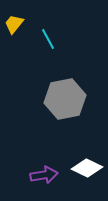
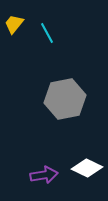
cyan line: moved 1 px left, 6 px up
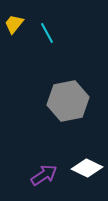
gray hexagon: moved 3 px right, 2 px down
purple arrow: rotated 24 degrees counterclockwise
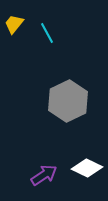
gray hexagon: rotated 15 degrees counterclockwise
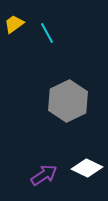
yellow trapezoid: rotated 15 degrees clockwise
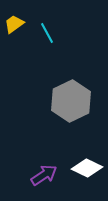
gray hexagon: moved 3 px right
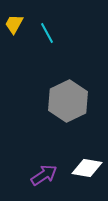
yellow trapezoid: rotated 25 degrees counterclockwise
gray hexagon: moved 3 px left
white diamond: rotated 16 degrees counterclockwise
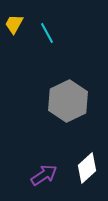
white diamond: rotated 52 degrees counterclockwise
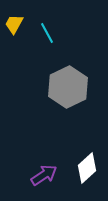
gray hexagon: moved 14 px up
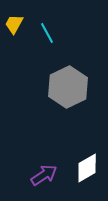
white diamond: rotated 12 degrees clockwise
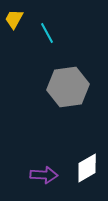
yellow trapezoid: moved 5 px up
gray hexagon: rotated 18 degrees clockwise
purple arrow: rotated 36 degrees clockwise
